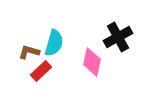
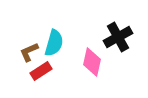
brown L-shape: rotated 40 degrees counterclockwise
red rectangle: rotated 10 degrees clockwise
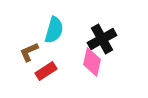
black cross: moved 16 px left, 2 px down
cyan semicircle: moved 13 px up
red rectangle: moved 5 px right
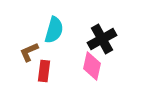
pink diamond: moved 4 px down
red rectangle: moved 2 px left; rotated 50 degrees counterclockwise
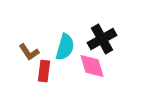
cyan semicircle: moved 11 px right, 17 px down
brown L-shape: rotated 100 degrees counterclockwise
pink diamond: rotated 28 degrees counterclockwise
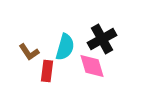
red rectangle: moved 3 px right
